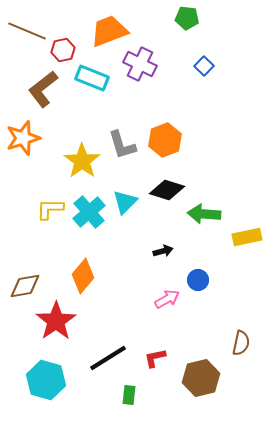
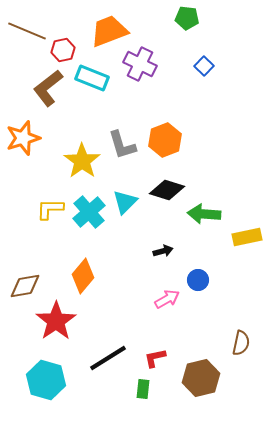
brown L-shape: moved 5 px right, 1 px up
green rectangle: moved 14 px right, 6 px up
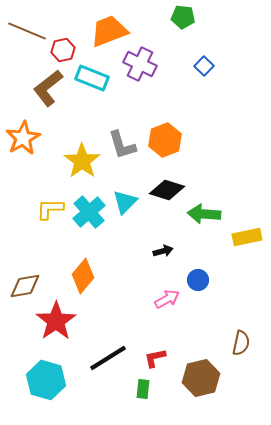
green pentagon: moved 4 px left, 1 px up
orange star: rotated 12 degrees counterclockwise
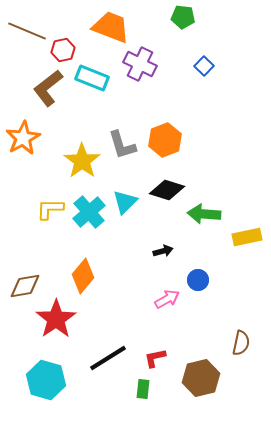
orange trapezoid: moved 2 px right, 4 px up; rotated 42 degrees clockwise
red star: moved 2 px up
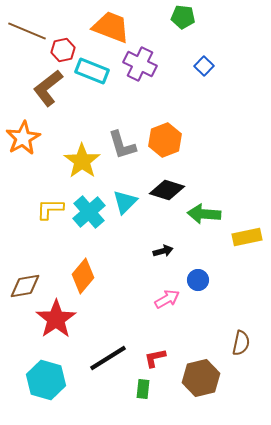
cyan rectangle: moved 7 px up
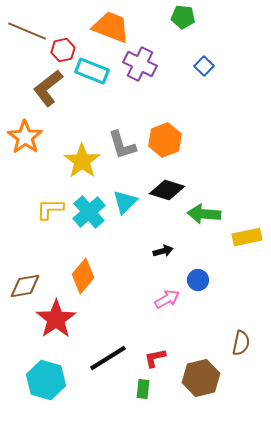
orange star: moved 2 px right, 1 px up; rotated 8 degrees counterclockwise
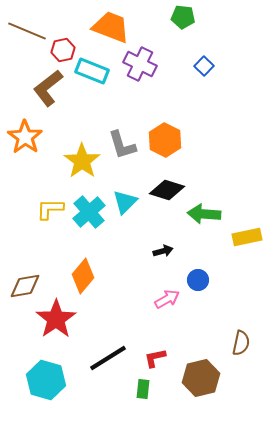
orange hexagon: rotated 12 degrees counterclockwise
